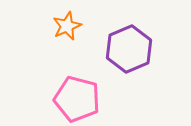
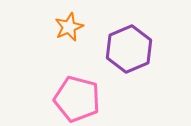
orange star: moved 2 px right, 1 px down
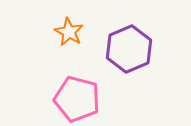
orange star: moved 5 px down; rotated 20 degrees counterclockwise
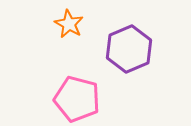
orange star: moved 8 px up
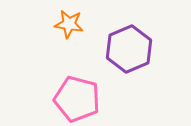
orange star: rotated 20 degrees counterclockwise
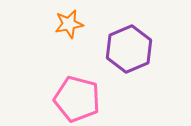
orange star: rotated 20 degrees counterclockwise
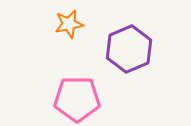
pink pentagon: rotated 15 degrees counterclockwise
